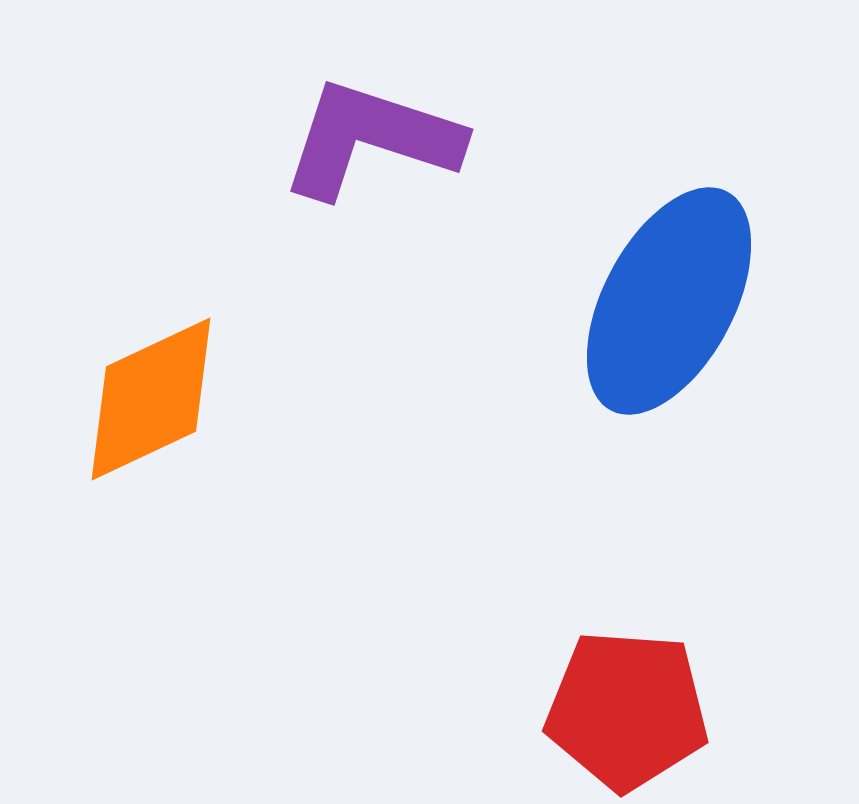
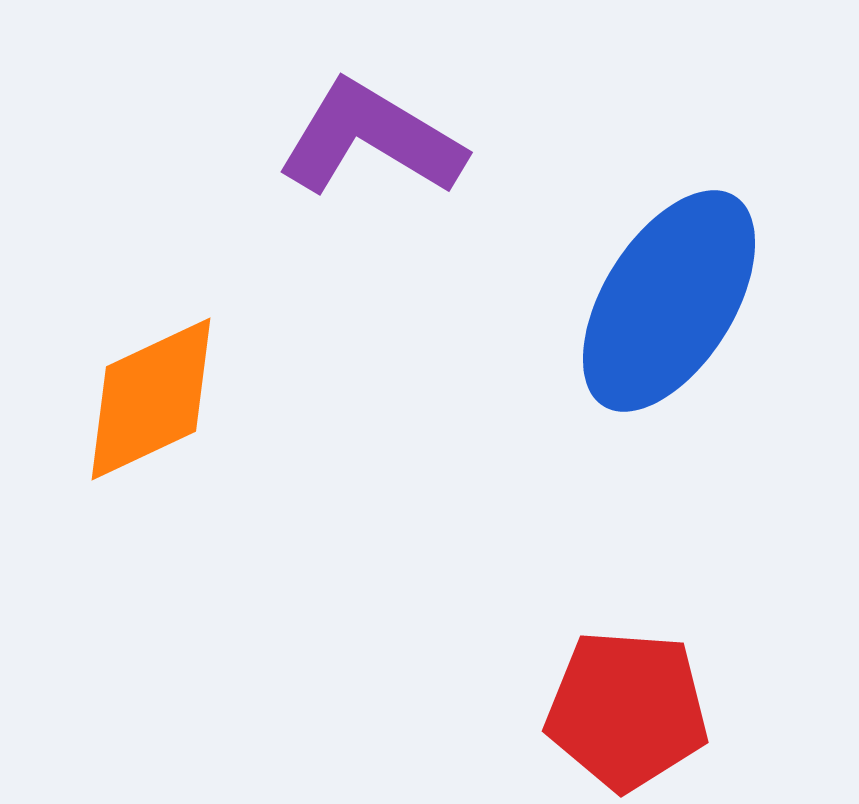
purple L-shape: rotated 13 degrees clockwise
blue ellipse: rotated 4 degrees clockwise
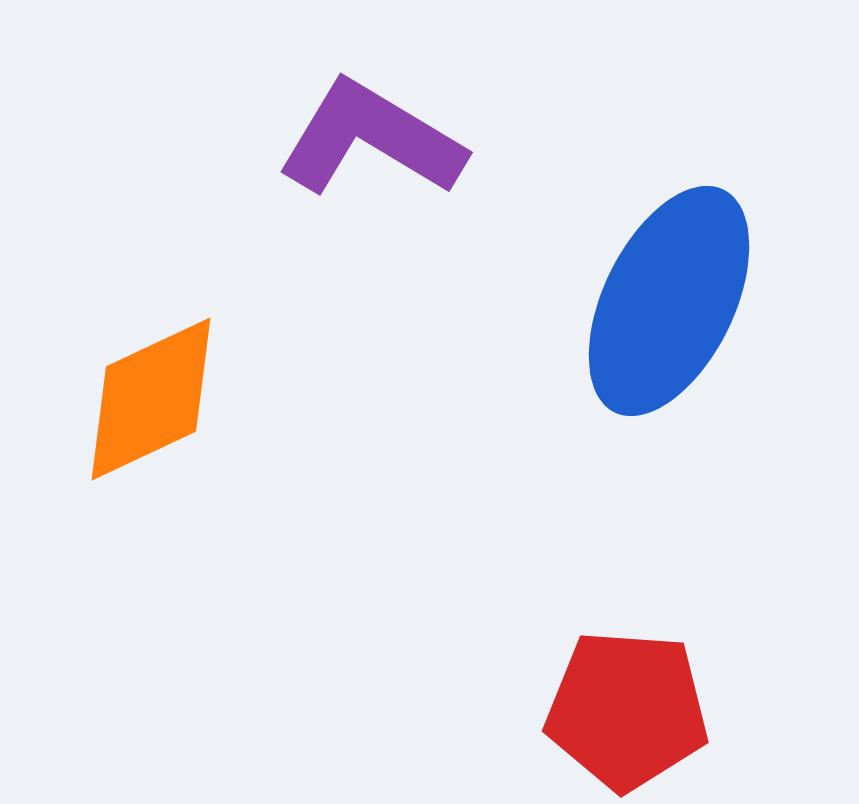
blue ellipse: rotated 6 degrees counterclockwise
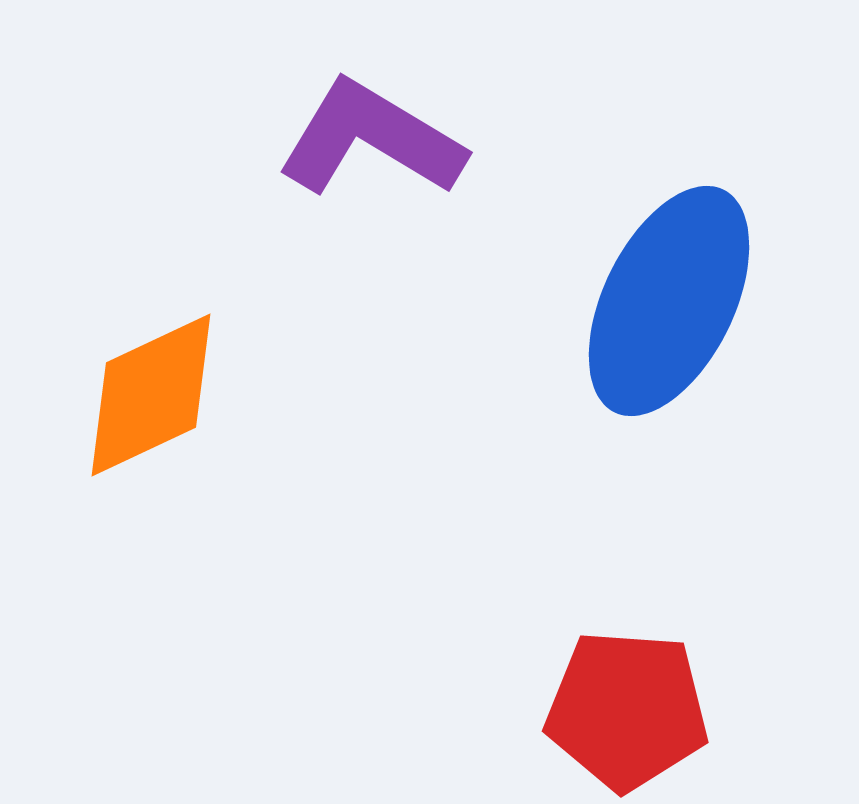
orange diamond: moved 4 px up
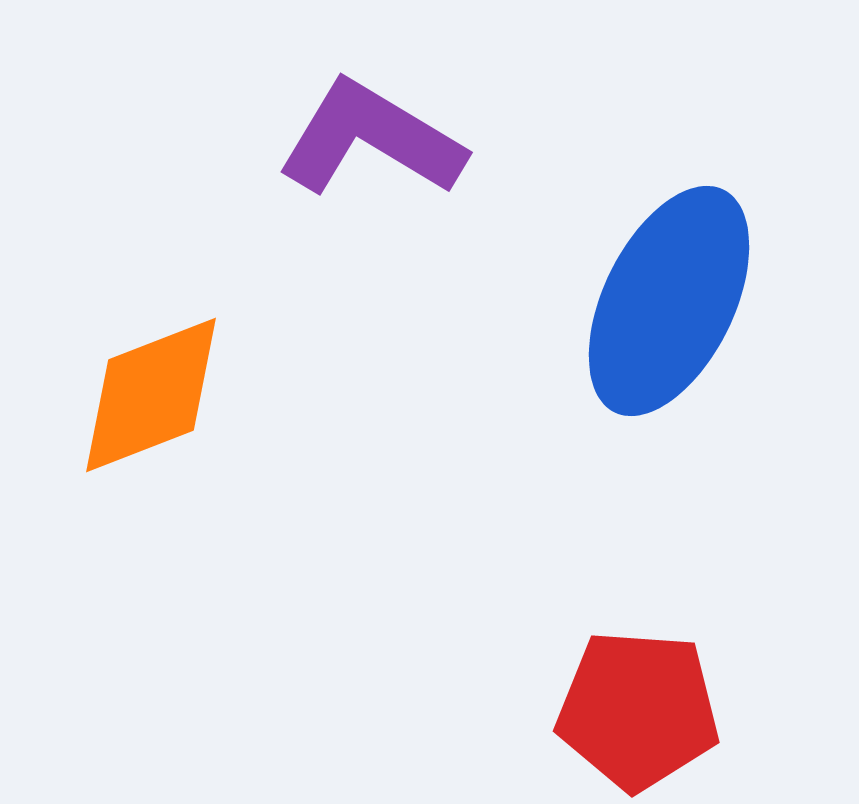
orange diamond: rotated 4 degrees clockwise
red pentagon: moved 11 px right
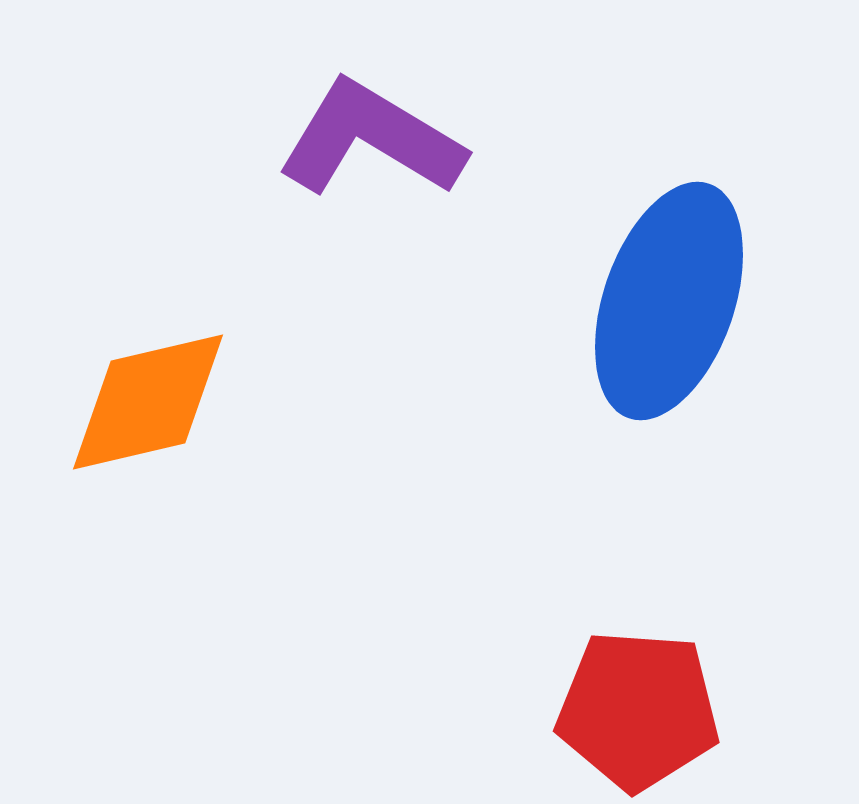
blue ellipse: rotated 7 degrees counterclockwise
orange diamond: moved 3 px left, 7 px down; rotated 8 degrees clockwise
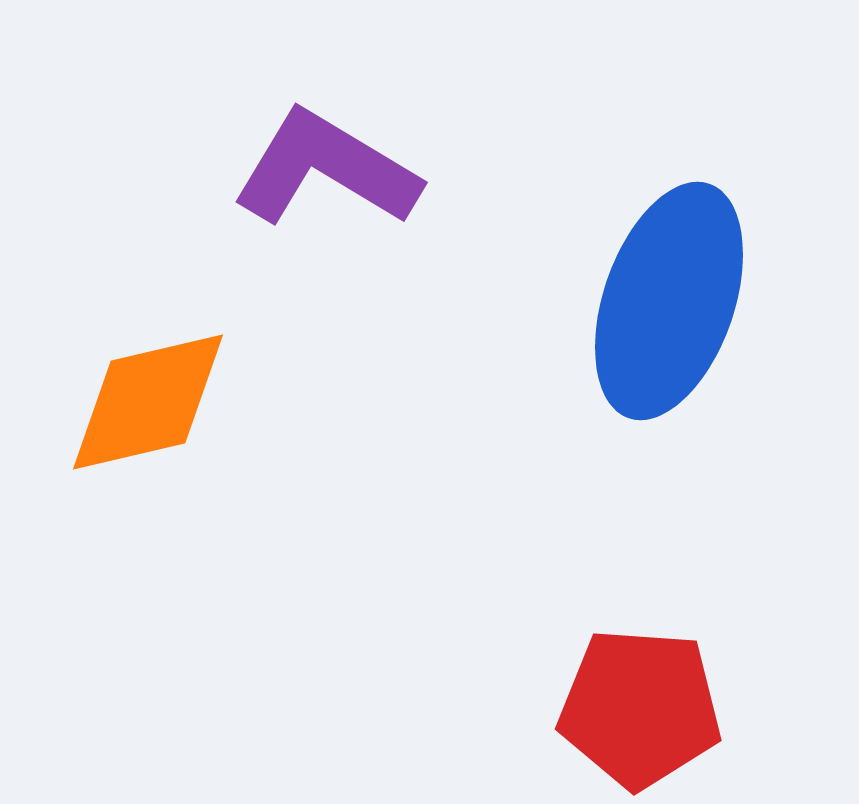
purple L-shape: moved 45 px left, 30 px down
red pentagon: moved 2 px right, 2 px up
